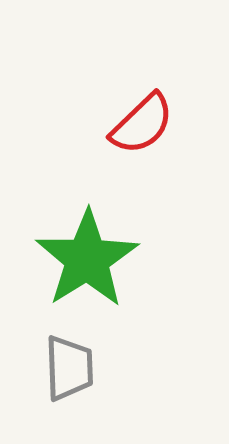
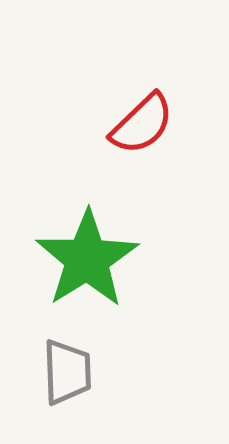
gray trapezoid: moved 2 px left, 4 px down
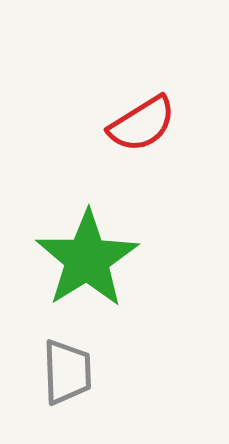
red semicircle: rotated 12 degrees clockwise
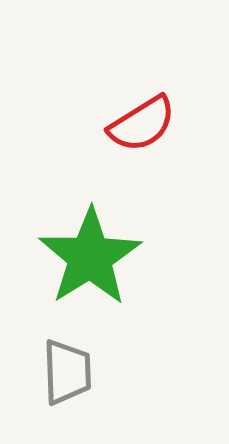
green star: moved 3 px right, 2 px up
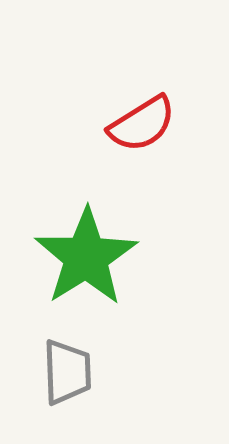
green star: moved 4 px left
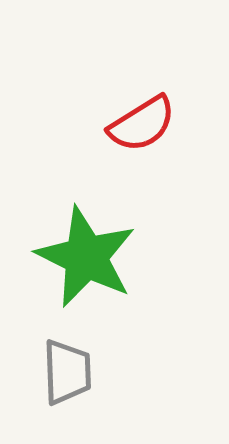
green star: rotated 14 degrees counterclockwise
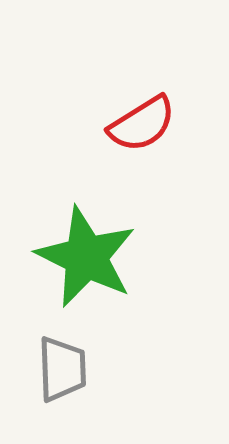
gray trapezoid: moved 5 px left, 3 px up
